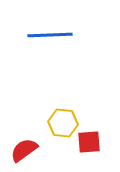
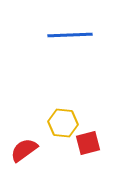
blue line: moved 20 px right
red square: moved 1 px left, 1 px down; rotated 10 degrees counterclockwise
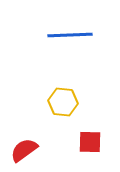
yellow hexagon: moved 21 px up
red square: moved 2 px right, 1 px up; rotated 15 degrees clockwise
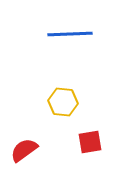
blue line: moved 1 px up
red square: rotated 10 degrees counterclockwise
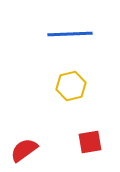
yellow hexagon: moved 8 px right, 16 px up; rotated 20 degrees counterclockwise
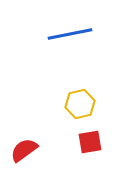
blue line: rotated 9 degrees counterclockwise
yellow hexagon: moved 9 px right, 18 px down
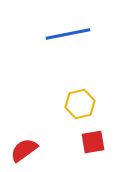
blue line: moved 2 px left
red square: moved 3 px right
